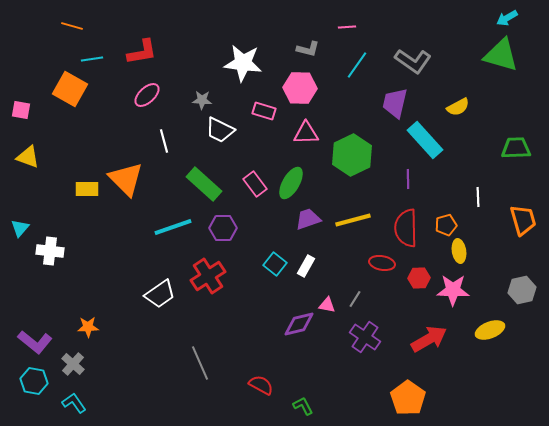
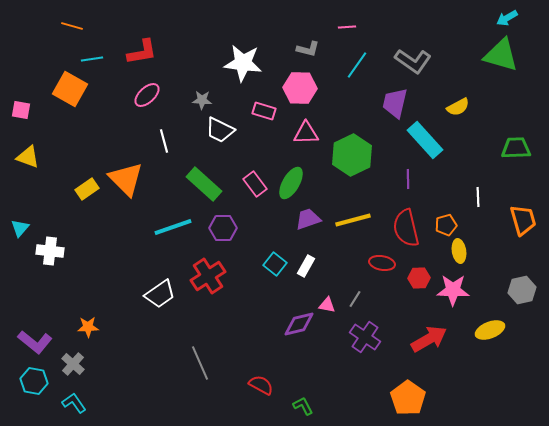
yellow rectangle at (87, 189): rotated 35 degrees counterclockwise
red semicircle at (406, 228): rotated 12 degrees counterclockwise
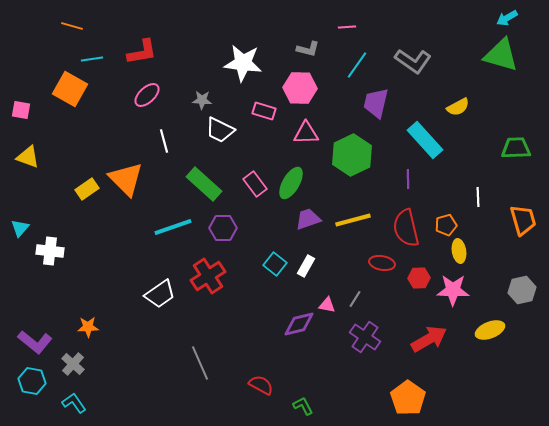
purple trapezoid at (395, 103): moved 19 px left
cyan hexagon at (34, 381): moved 2 px left
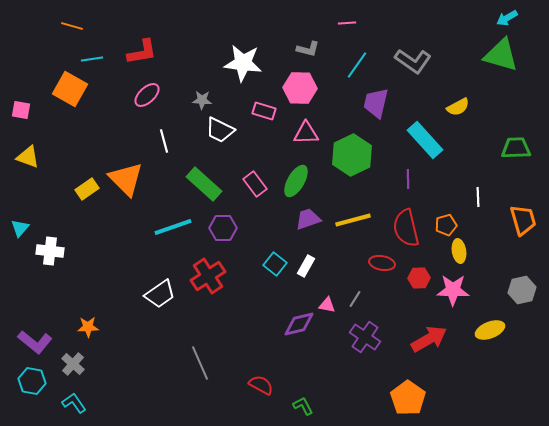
pink line at (347, 27): moved 4 px up
green ellipse at (291, 183): moved 5 px right, 2 px up
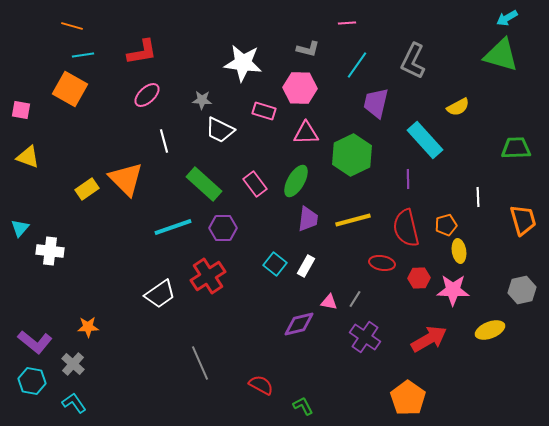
cyan line at (92, 59): moved 9 px left, 4 px up
gray L-shape at (413, 61): rotated 81 degrees clockwise
purple trapezoid at (308, 219): rotated 116 degrees clockwise
pink triangle at (327, 305): moved 2 px right, 3 px up
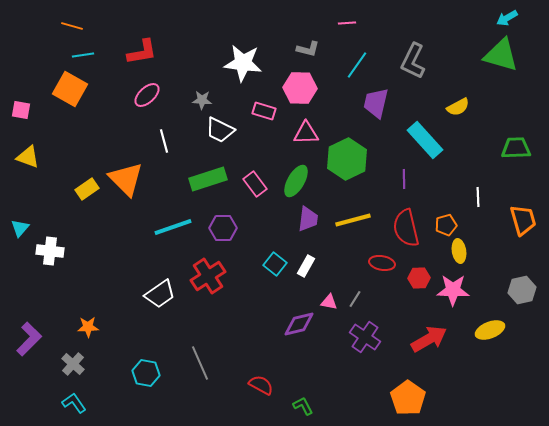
green hexagon at (352, 155): moved 5 px left, 4 px down
purple line at (408, 179): moved 4 px left
green rectangle at (204, 184): moved 4 px right, 5 px up; rotated 60 degrees counterclockwise
purple L-shape at (35, 342): moved 6 px left, 3 px up; rotated 84 degrees counterclockwise
cyan hexagon at (32, 381): moved 114 px right, 8 px up
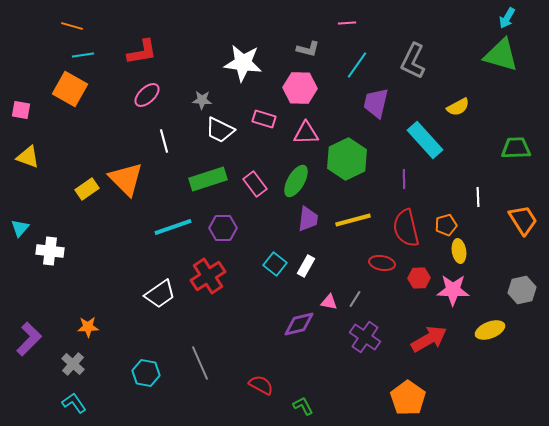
cyan arrow at (507, 18): rotated 30 degrees counterclockwise
pink rectangle at (264, 111): moved 8 px down
orange trapezoid at (523, 220): rotated 16 degrees counterclockwise
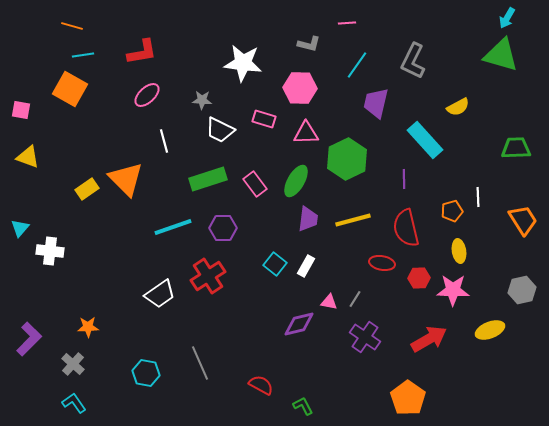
gray L-shape at (308, 49): moved 1 px right, 5 px up
orange pentagon at (446, 225): moved 6 px right, 14 px up
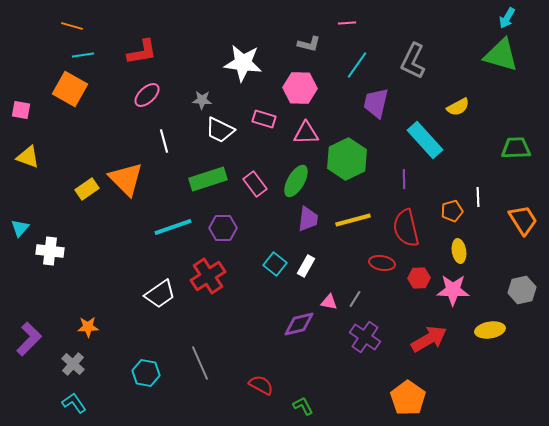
yellow ellipse at (490, 330): rotated 12 degrees clockwise
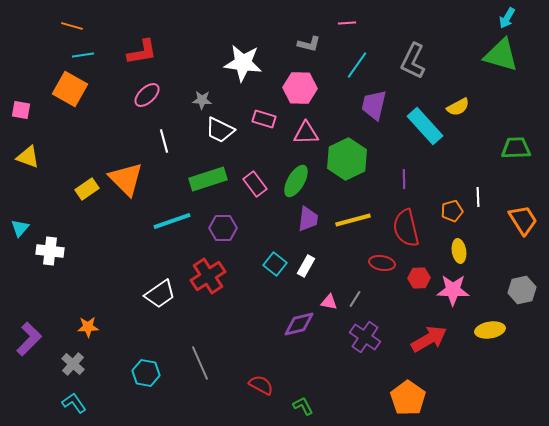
purple trapezoid at (376, 103): moved 2 px left, 2 px down
cyan rectangle at (425, 140): moved 14 px up
cyan line at (173, 227): moved 1 px left, 6 px up
